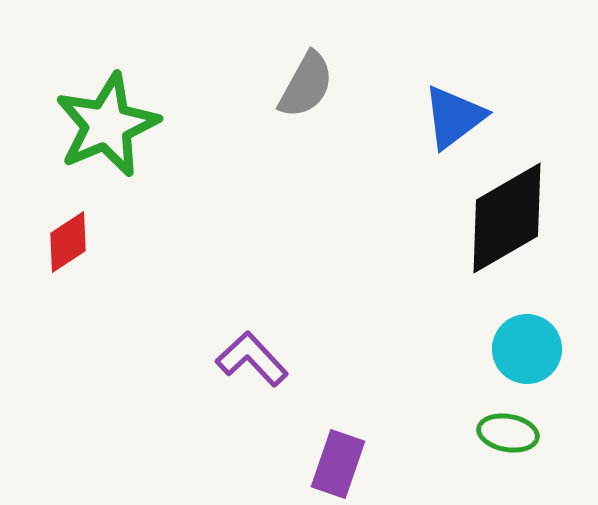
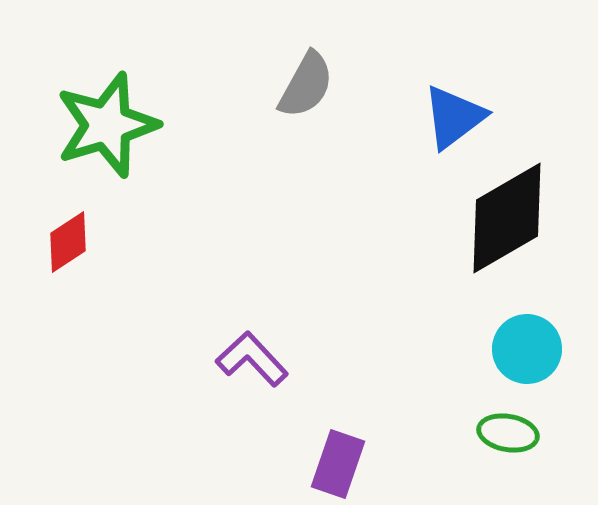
green star: rotated 6 degrees clockwise
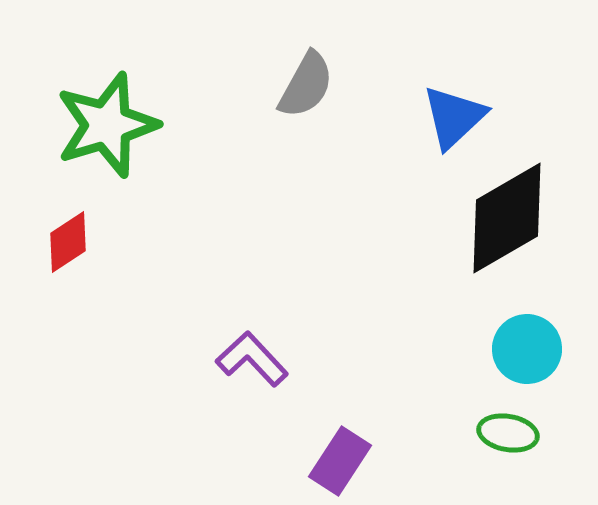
blue triangle: rotated 6 degrees counterclockwise
purple rectangle: moved 2 px right, 3 px up; rotated 14 degrees clockwise
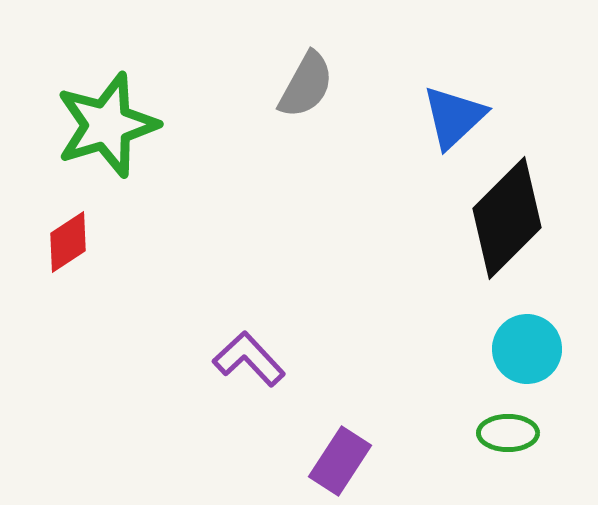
black diamond: rotated 15 degrees counterclockwise
purple L-shape: moved 3 px left
green ellipse: rotated 10 degrees counterclockwise
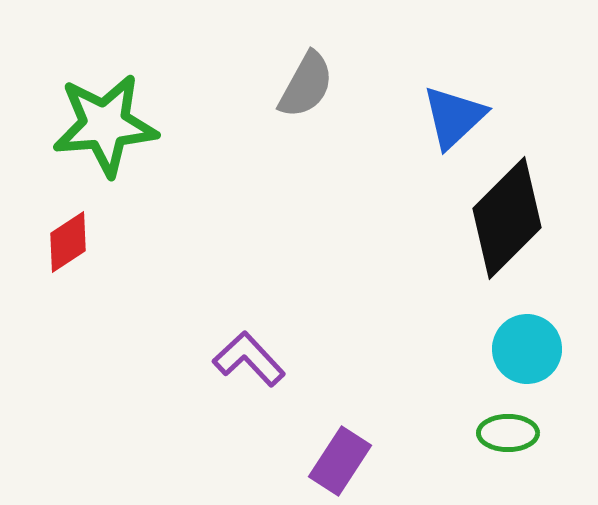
green star: moved 2 px left; rotated 12 degrees clockwise
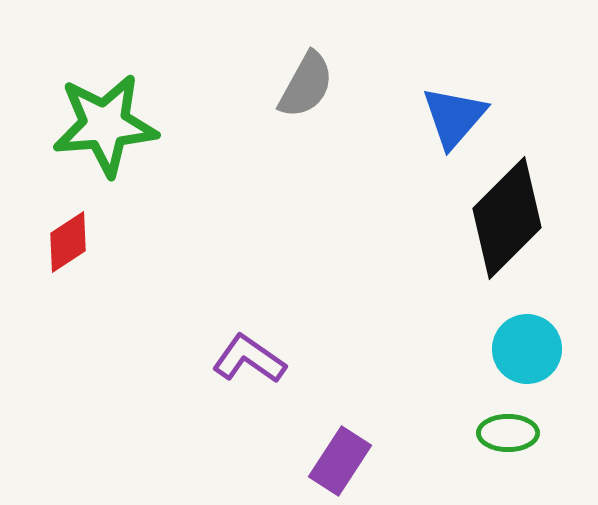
blue triangle: rotated 6 degrees counterclockwise
purple L-shape: rotated 12 degrees counterclockwise
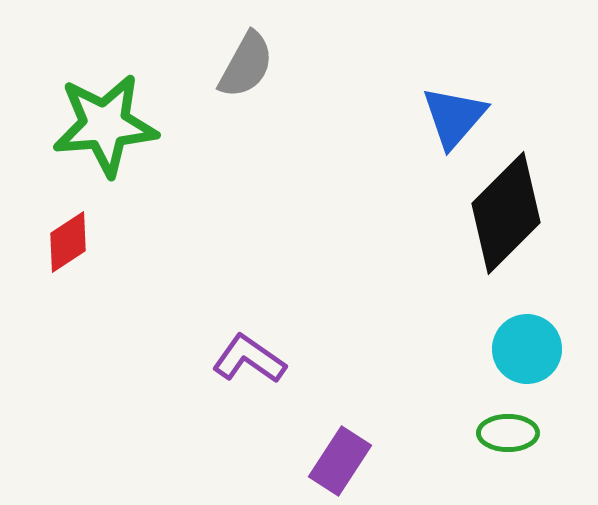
gray semicircle: moved 60 px left, 20 px up
black diamond: moved 1 px left, 5 px up
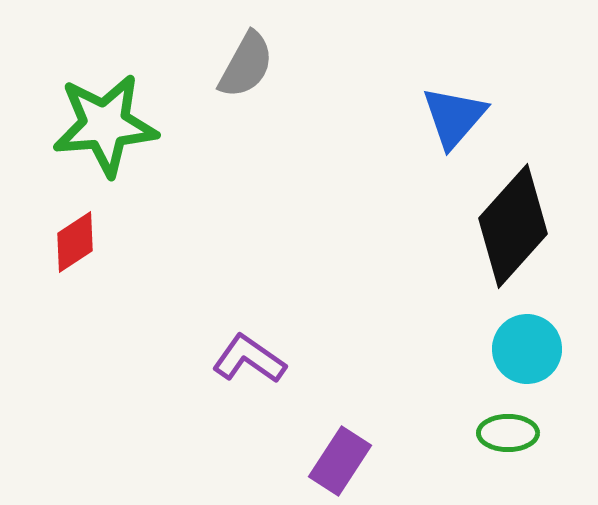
black diamond: moved 7 px right, 13 px down; rotated 3 degrees counterclockwise
red diamond: moved 7 px right
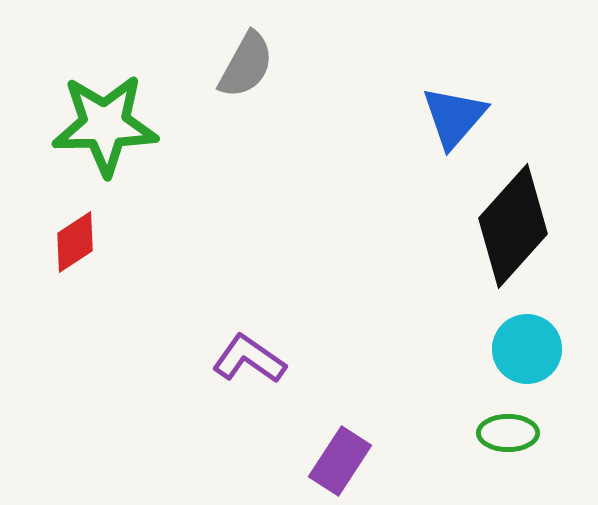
green star: rotated 4 degrees clockwise
